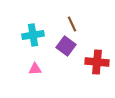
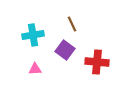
purple square: moved 1 px left, 4 px down
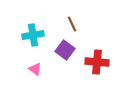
pink triangle: rotated 40 degrees clockwise
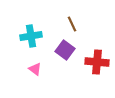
cyan cross: moved 2 px left, 1 px down
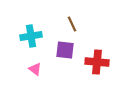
purple square: rotated 30 degrees counterclockwise
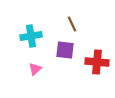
pink triangle: rotated 40 degrees clockwise
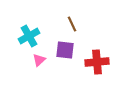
cyan cross: moved 2 px left; rotated 20 degrees counterclockwise
red cross: rotated 10 degrees counterclockwise
pink triangle: moved 4 px right, 9 px up
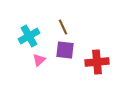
brown line: moved 9 px left, 3 px down
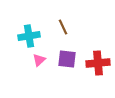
cyan cross: rotated 20 degrees clockwise
purple square: moved 2 px right, 9 px down
red cross: moved 1 px right, 1 px down
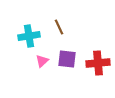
brown line: moved 4 px left
pink triangle: moved 3 px right, 1 px down
